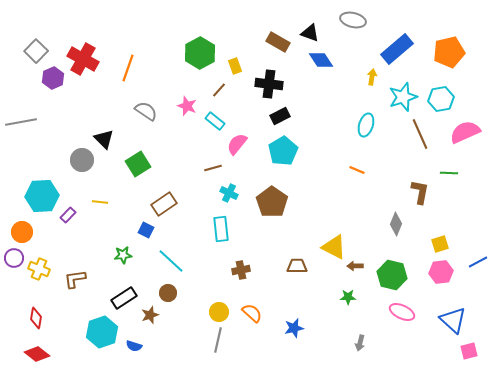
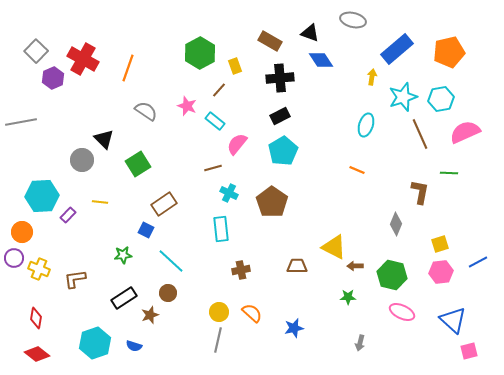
brown rectangle at (278, 42): moved 8 px left, 1 px up
black cross at (269, 84): moved 11 px right, 6 px up; rotated 12 degrees counterclockwise
cyan hexagon at (102, 332): moved 7 px left, 11 px down
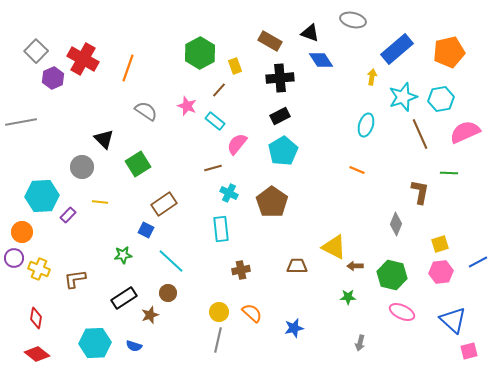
gray circle at (82, 160): moved 7 px down
cyan hexagon at (95, 343): rotated 16 degrees clockwise
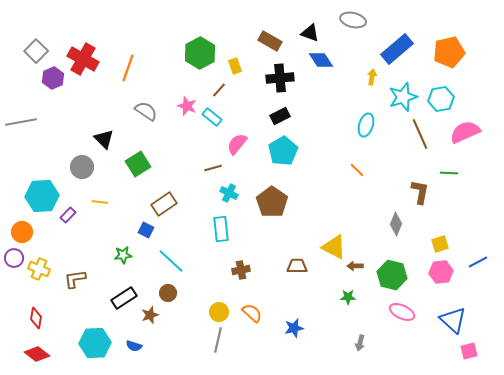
cyan rectangle at (215, 121): moved 3 px left, 4 px up
orange line at (357, 170): rotated 21 degrees clockwise
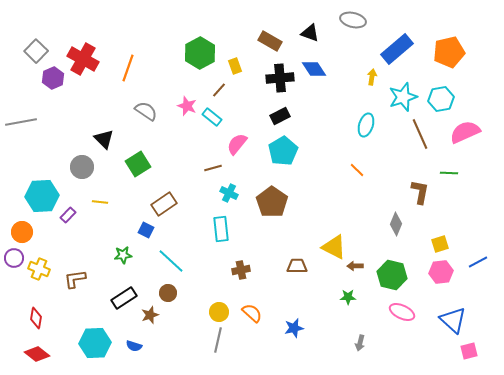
blue diamond at (321, 60): moved 7 px left, 9 px down
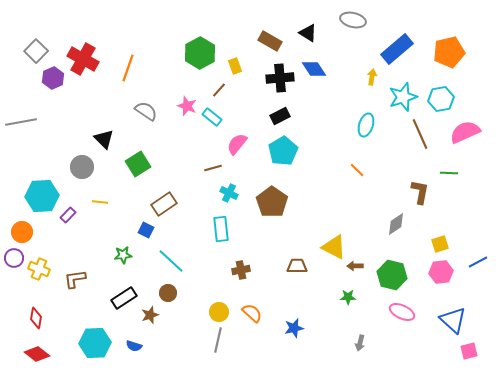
black triangle at (310, 33): moved 2 px left; rotated 12 degrees clockwise
gray diamond at (396, 224): rotated 35 degrees clockwise
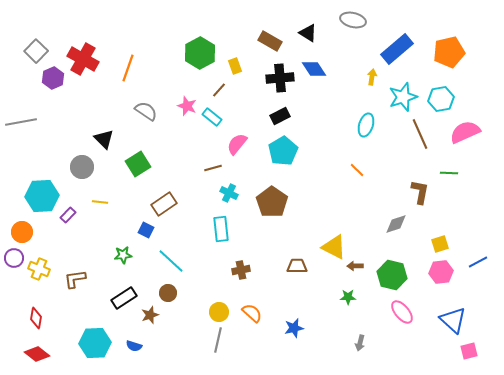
gray diamond at (396, 224): rotated 15 degrees clockwise
pink ellipse at (402, 312): rotated 25 degrees clockwise
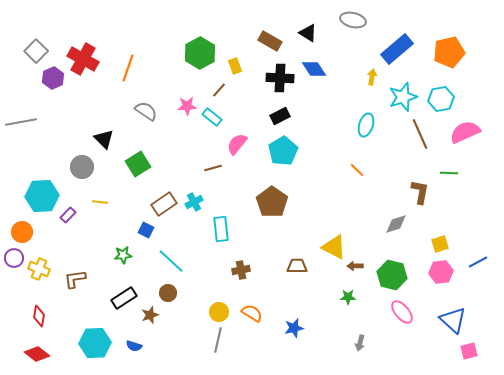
black cross at (280, 78): rotated 8 degrees clockwise
pink star at (187, 106): rotated 24 degrees counterclockwise
cyan cross at (229, 193): moved 35 px left, 9 px down; rotated 36 degrees clockwise
orange semicircle at (252, 313): rotated 10 degrees counterclockwise
red diamond at (36, 318): moved 3 px right, 2 px up
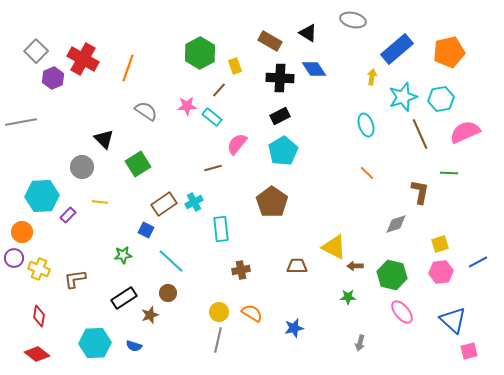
cyan ellipse at (366, 125): rotated 35 degrees counterclockwise
orange line at (357, 170): moved 10 px right, 3 px down
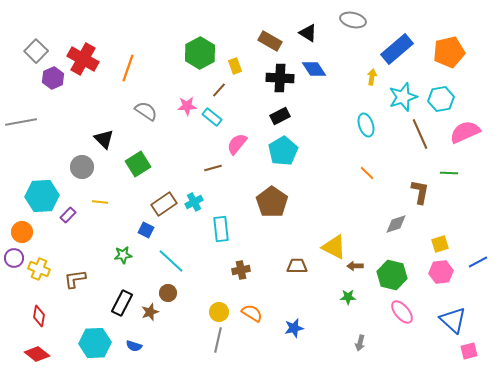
black rectangle at (124, 298): moved 2 px left, 5 px down; rotated 30 degrees counterclockwise
brown star at (150, 315): moved 3 px up
